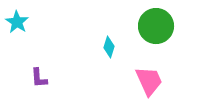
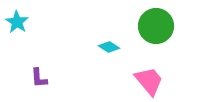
cyan diamond: rotated 75 degrees counterclockwise
pink trapezoid: rotated 16 degrees counterclockwise
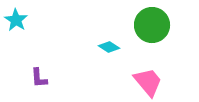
cyan star: moved 1 px left, 2 px up
green circle: moved 4 px left, 1 px up
pink trapezoid: moved 1 px left, 1 px down
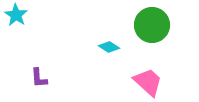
cyan star: moved 5 px up
pink trapezoid: rotated 8 degrees counterclockwise
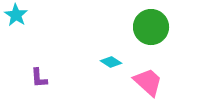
green circle: moved 1 px left, 2 px down
cyan diamond: moved 2 px right, 15 px down
